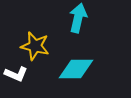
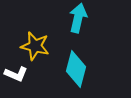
cyan diamond: rotated 75 degrees counterclockwise
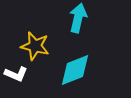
cyan diamond: moved 1 px left, 1 px down; rotated 54 degrees clockwise
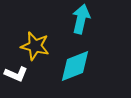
cyan arrow: moved 3 px right, 1 px down
cyan diamond: moved 4 px up
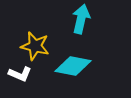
cyan diamond: moved 2 px left; rotated 33 degrees clockwise
white L-shape: moved 4 px right
